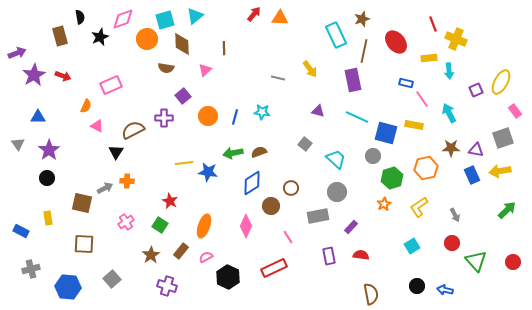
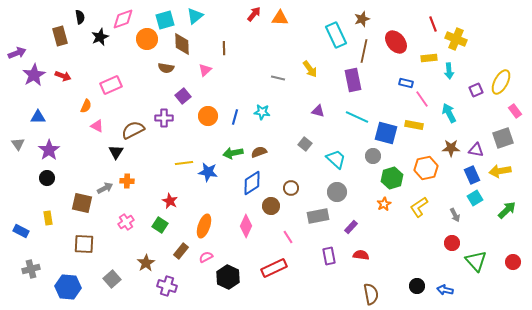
cyan square at (412, 246): moved 63 px right, 48 px up
brown star at (151, 255): moved 5 px left, 8 px down
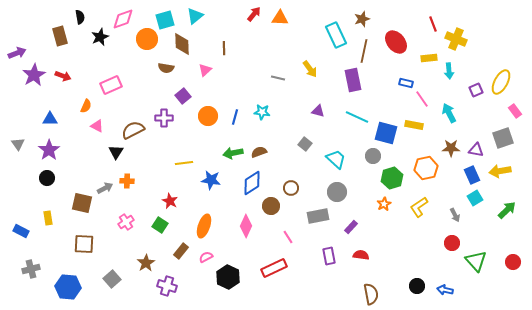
blue triangle at (38, 117): moved 12 px right, 2 px down
blue star at (208, 172): moved 3 px right, 8 px down
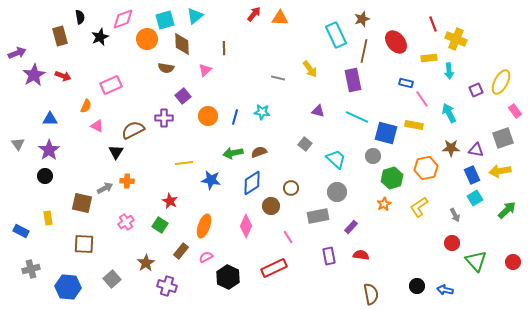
black circle at (47, 178): moved 2 px left, 2 px up
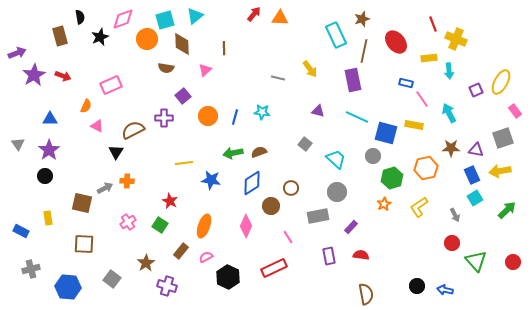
pink cross at (126, 222): moved 2 px right
gray square at (112, 279): rotated 12 degrees counterclockwise
brown semicircle at (371, 294): moved 5 px left
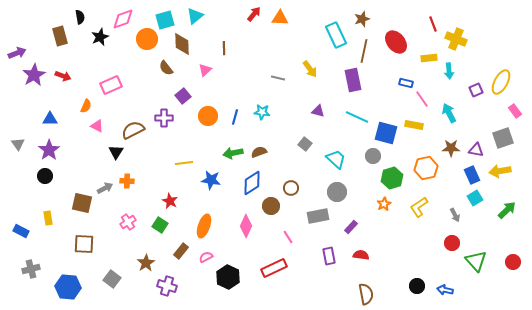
brown semicircle at (166, 68): rotated 42 degrees clockwise
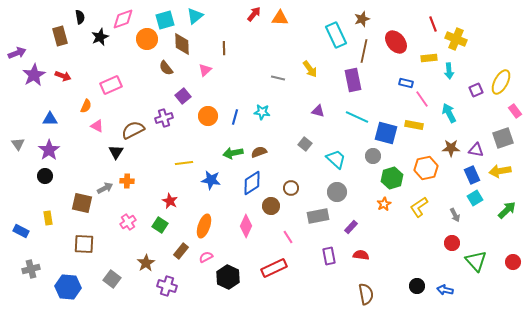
purple cross at (164, 118): rotated 18 degrees counterclockwise
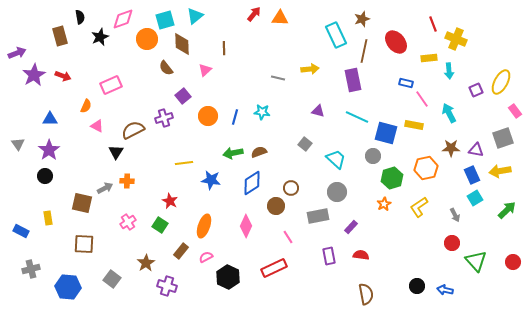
yellow arrow at (310, 69): rotated 60 degrees counterclockwise
brown circle at (271, 206): moved 5 px right
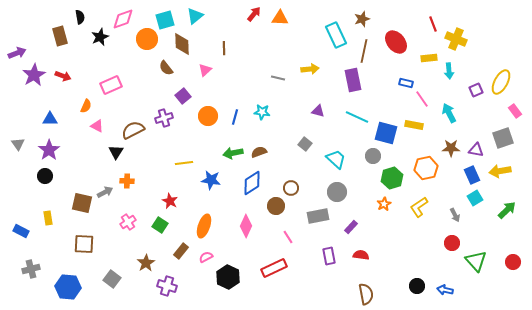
gray arrow at (105, 188): moved 4 px down
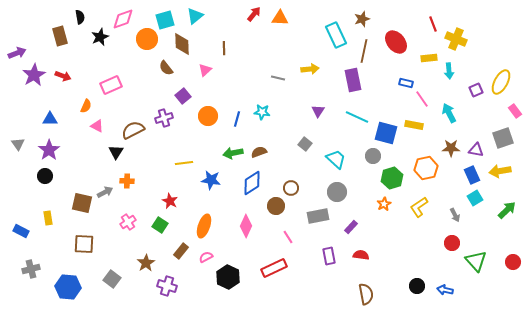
purple triangle at (318, 111): rotated 48 degrees clockwise
blue line at (235, 117): moved 2 px right, 2 px down
